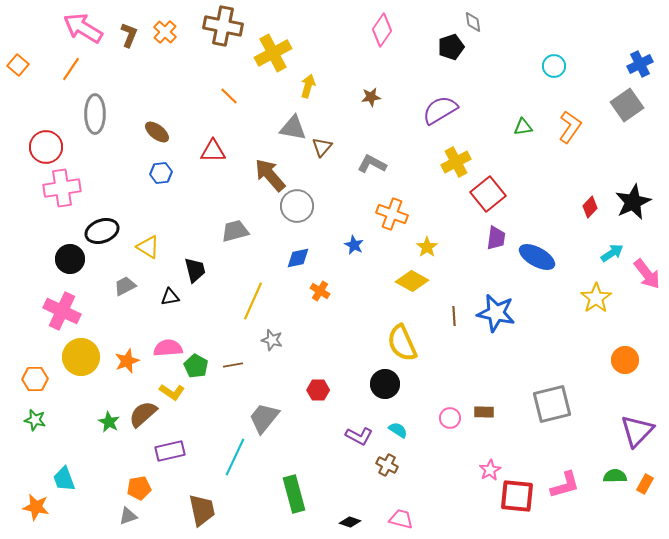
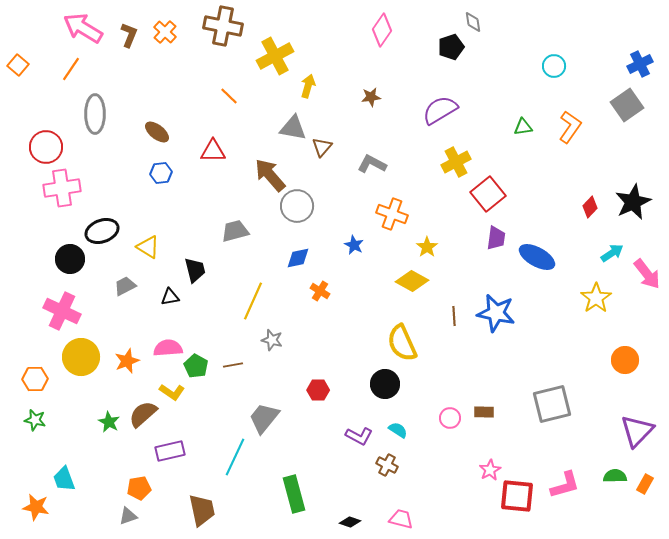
yellow cross at (273, 53): moved 2 px right, 3 px down
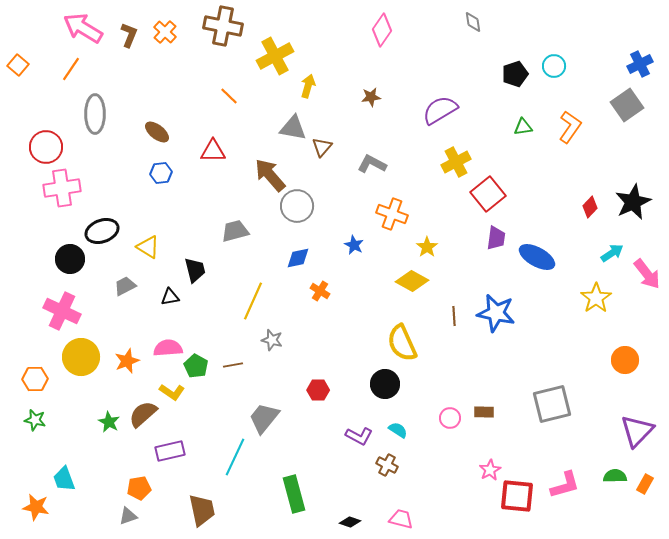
black pentagon at (451, 47): moved 64 px right, 27 px down
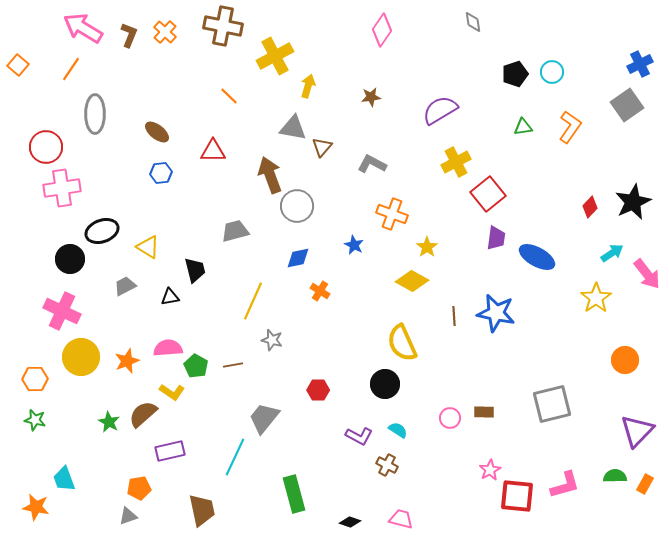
cyan circle at (554, 66): moved 2 px left, 6 px down
brown arrow at (270, 175): rotated 21 degrees clockwise
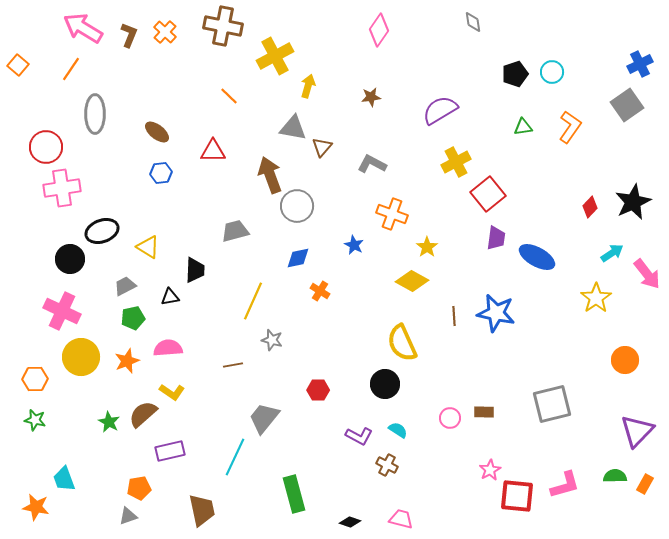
pink diamond at (382, 30): moved 3 px left
black trapezoid at (195, 270): rotated 16 degrees clockwise
green pentagon at (196, 366): moved 63 px left, 48 px up; rotated 30 degrees clockwise
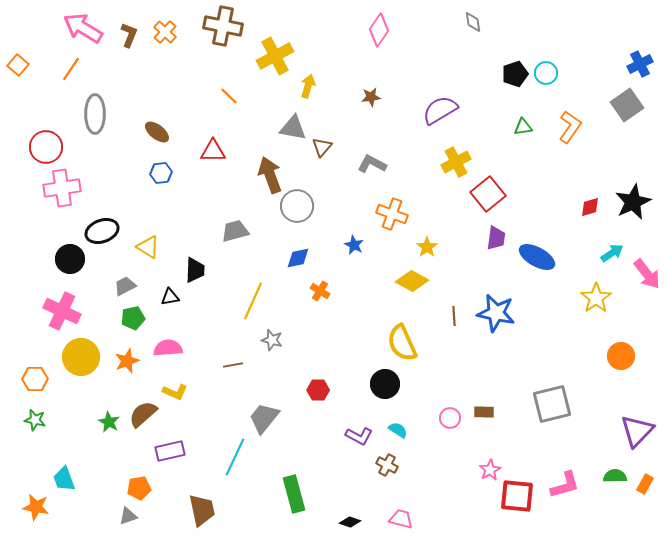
cyan circle at (552, 72): moved 6 px left, 1 px down
red diamond at (590, 207): rotated 30 degrees clockwise
orange circle at (625, 360): moved 4 px left, 4 px up
yellow L-shape at (172, 392): moved 3 px right; rotated 10 degrees counterclockwise
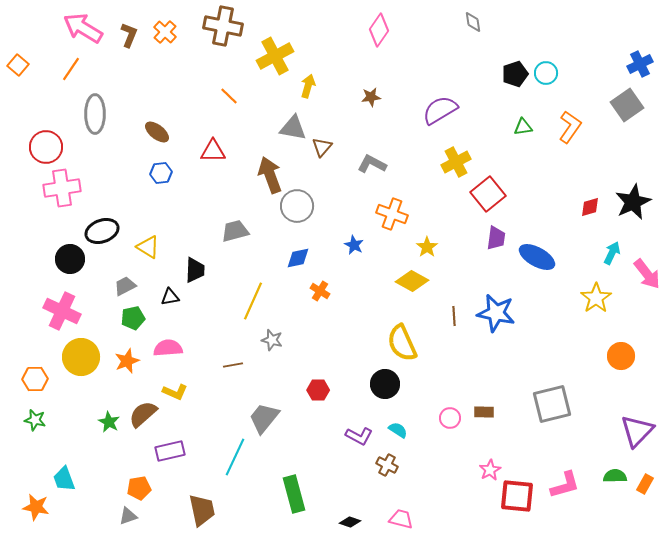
cyan arrow at (612, 253): rotated 30 degrees counterclockwise
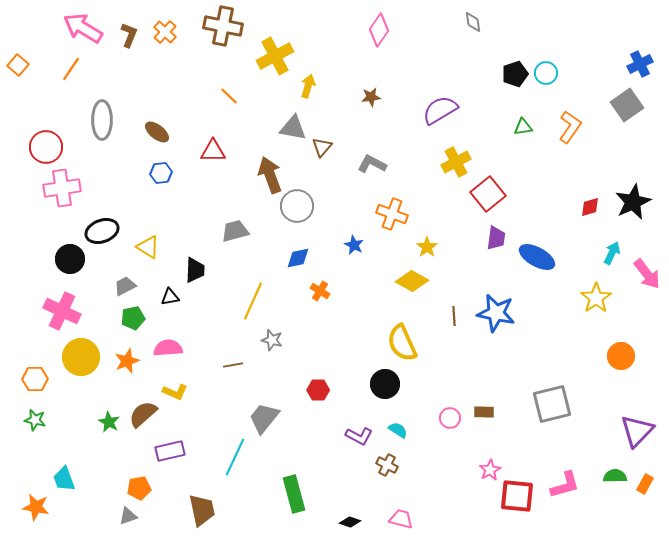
gray ellipse at (95, 114): moved 7 px right, 6 px down
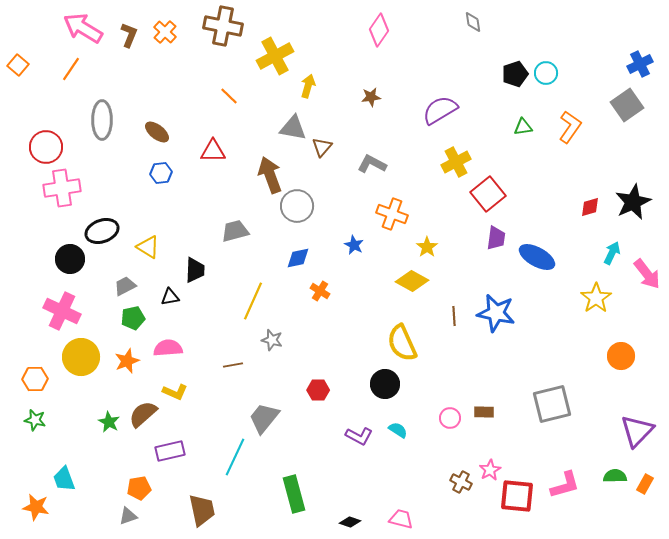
brown cross at (387, 465): moved 74 px right, 17 px down
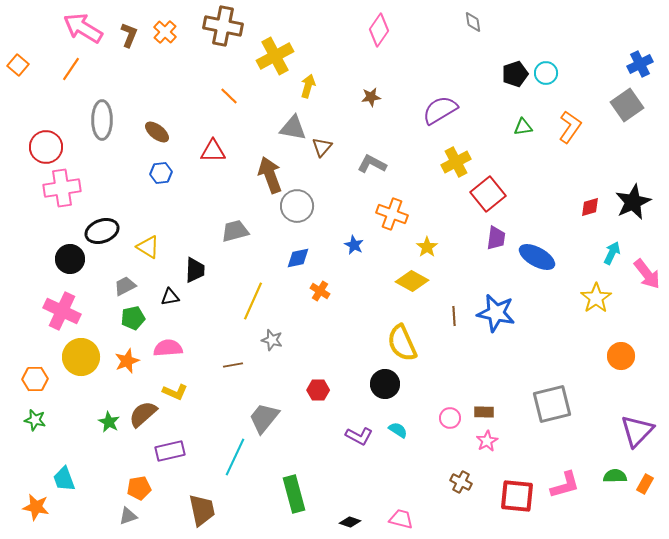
pink star at (490, 470): moved 3 px left, 29 px up
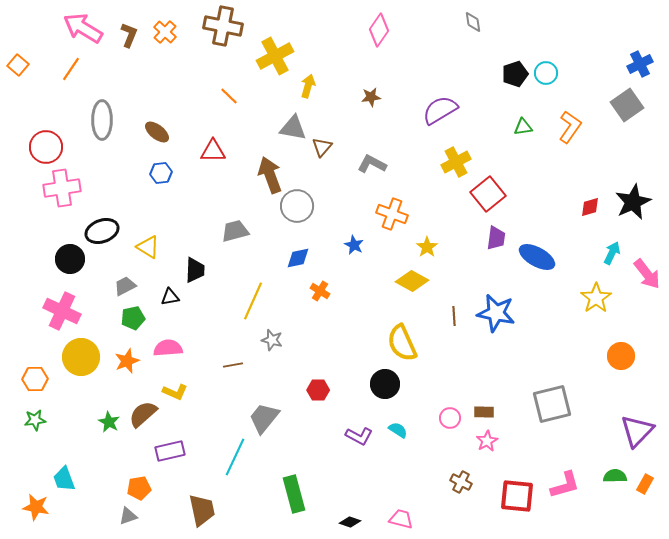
green star at (35, 420): rotated 20 degrees counterclockwise
